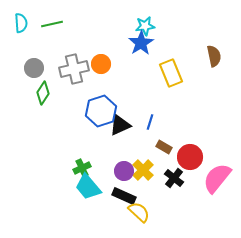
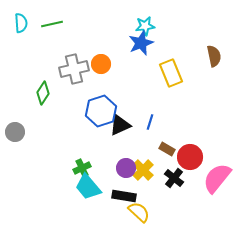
blue star: rotated 10 degrees clockwise
gray circle: moved 19 px left, 64 px down
brown rectangle: moved 3 px right, 2 px down
purple circle: moved 2 px right, 3 px up
black rectangle: rotated 15 degrees counterclockwise
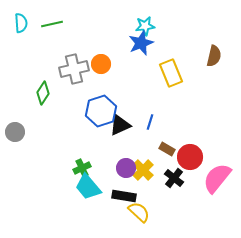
brown semicircle: rotated 25 degrees clockwise
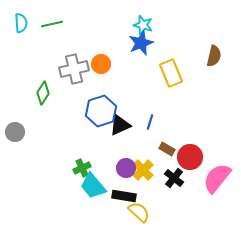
cyan star: moved 2 px left, 1 px up; rotated 24 degrees clockwise
cyan trapezoid: moved 5 px right, 1 px up
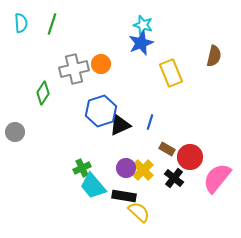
green line: rotated 60 degrees counterclockwise
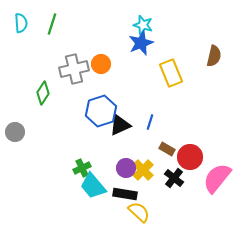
black rectangle: moved 1 px right, 2 px up
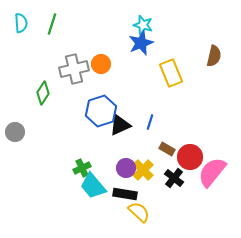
pink semicircle: moved 5 px left, 6 px up
